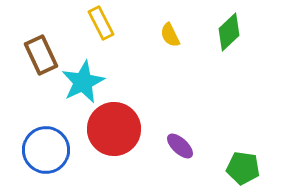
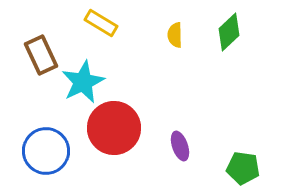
yellow rectangle: rotated 32 degrees counterclockwise
yellow semicircle: moved 5 px right; rotated 25 degrees clockwise
red circle: moved 1 px up
purple ellipse: rotated 28 degrees clockwise
blue circle: moved 1 px down
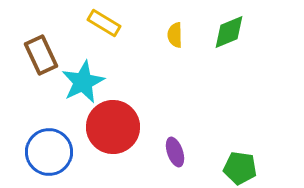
yellow rectangle: moved 3 px right
green diamond: rotated 21 degrees clockwise
red circle: moved 1 px left, 1 px up
purple ellipse: moved 5 px left, 6 px down
blue circle: moved 3 px right, 1 px down
green pentagon: moved 3 px left
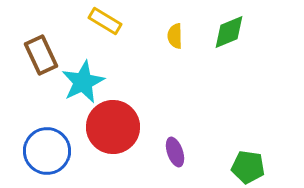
yellow rectangle: moved 1 px right, 2 px up
yellow semicircle: moved 1 px down
blue circle: moved 2 px left, 1 px up
green pentagon: moved 8 px right, 1 px up
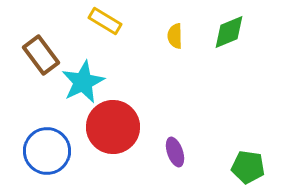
brown rectangle: rotated 12 degrees counterclockwise
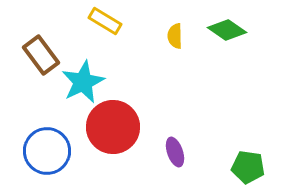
green diamond: moved 2 px left, 2 px up; rotated 57 degrees clockwise
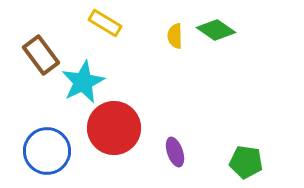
yellow rectangle: moved 2 px down
green diamond: moved 11 px left
red circle: moved 1 px right, 1 px down
green pentagon: moved 2 px left, 5 px up
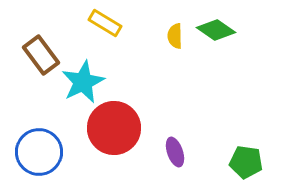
blue circle: moved 8 px left, 1 px down
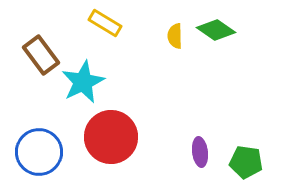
red circle: moved 3 px left, 9 px down
purple ellipse: moved 25 px right; rotated 12 degrees clockwise
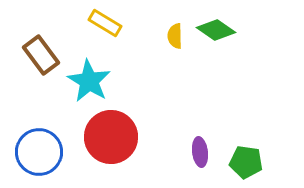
cyan star: moved 6 px right, 1 px up; rotated 15 degrees counterclockwise
